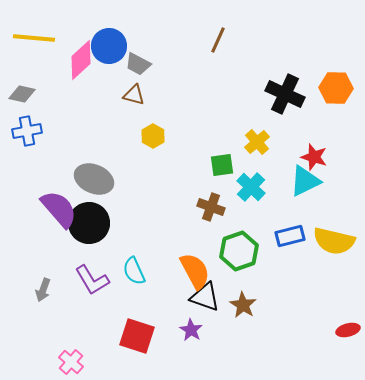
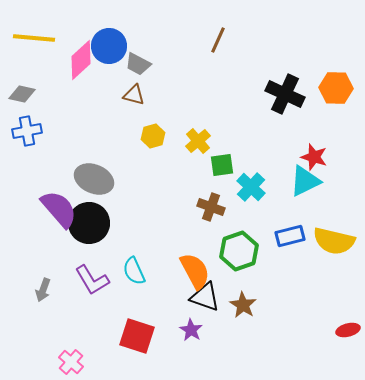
yellow hexagon: rotated 15 degrees clockwise
yellow cross: moved 59 px left, 1 px up
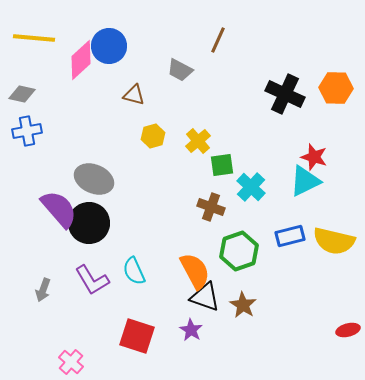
gray trapezoid: moved 42 px right, 6 px down
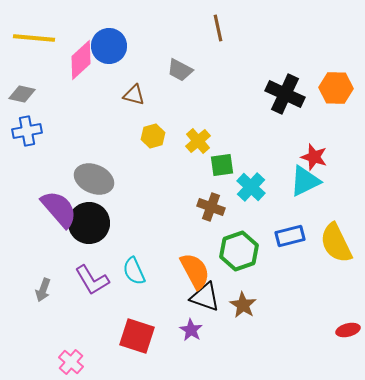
brown line: moved 12 px up; rotated 36 degrees counterclockwise
yellow semicircle: moved 2 px right, 2 px down; rotated 51 degrees clockwise
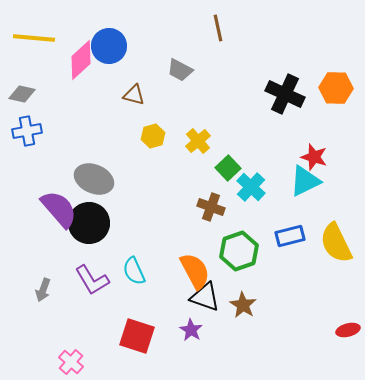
green square: moved 6 px right, 3 px down; rotated 35 degrees counterclockwise
